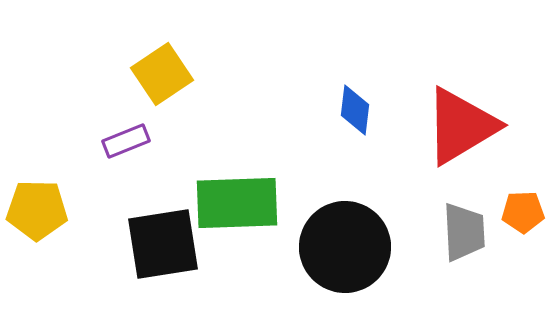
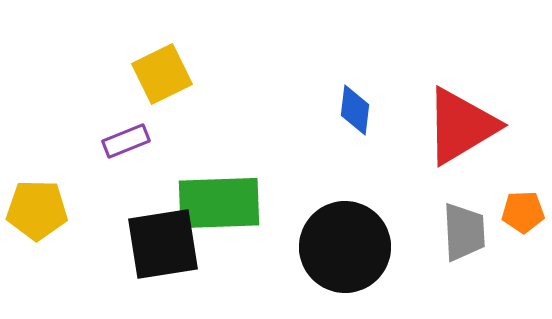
yellow square: rotated 8 degrees clockwise
green rectangle: moved 18 px left
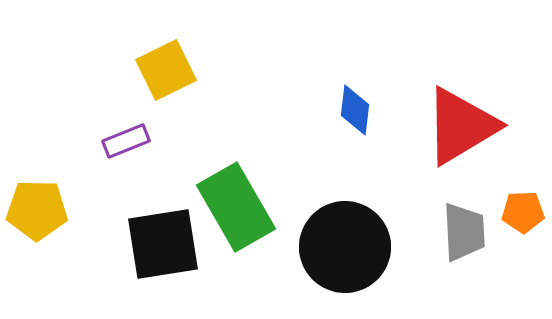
yellow square: moved 4 px right, 4 px up
green rectangle: moved 17 px right, 4 px down; rotated 62 degrees clockwise
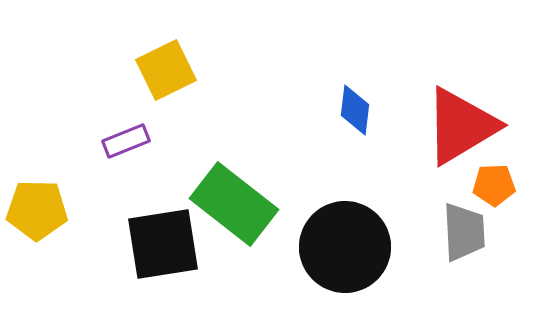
green rectangle: moved 2 px left, 3 px up; rotated 22 degrees counterclockwise
orange pentagon: moved 29 px left, 27 px up
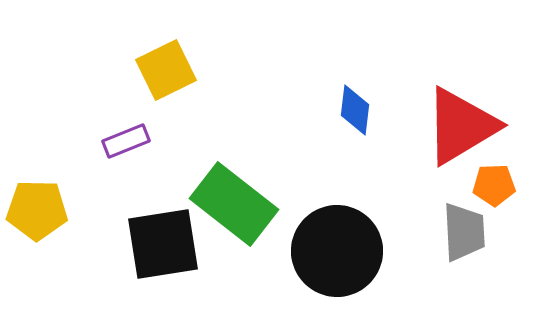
black circle: moved 8 px left, 4 px down
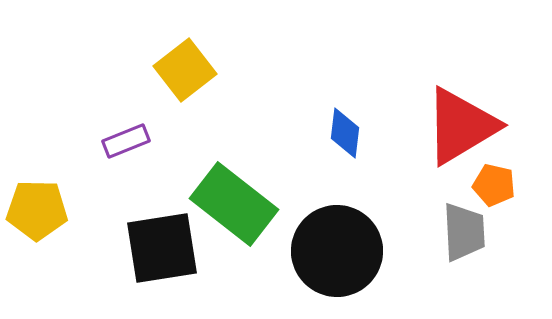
yellow square: moved 19 px right; rotated 12 degrees counterclockwise
blue diamond: moved 10 px left, 23 px down
orange pentagon: rotated 15 degrees clockwise
black square: moved 1 px left, 4 px down
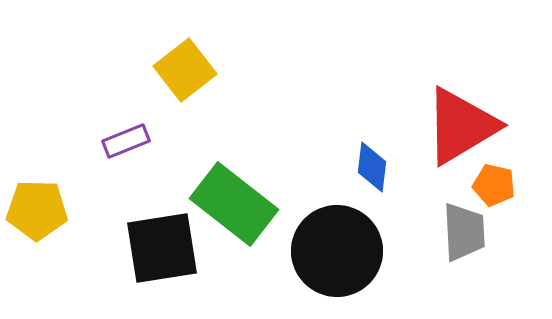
blue diamond: moved 27 px right, 34 px down
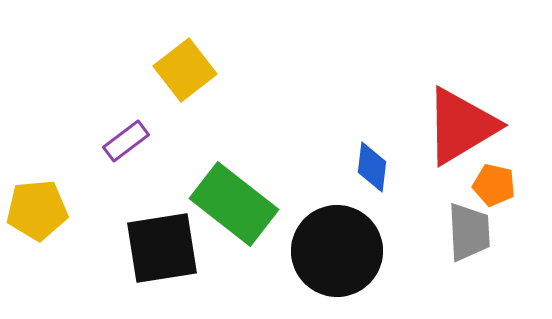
purple rectangle: rotated 15 degrees counterclockwise
yellow pentagon: rotated 6 degrees counterclockwise
gray trapezoid: moved 5 px right
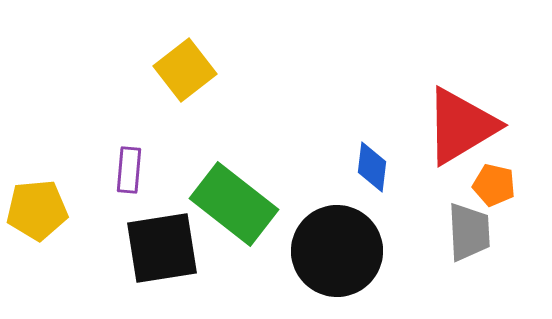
purple rectangle: moved 3 px right, 29 px down; rotated 48 degrees counterclockwise
